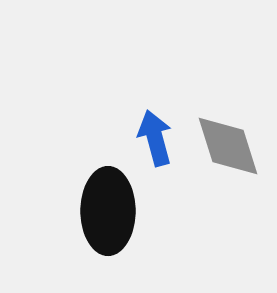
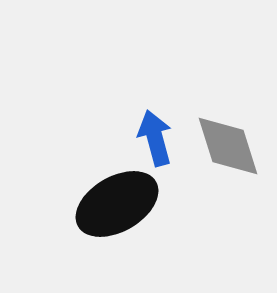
black ellipse: moved 9 px right, 7 px up; rotated 60 degrees clockwise
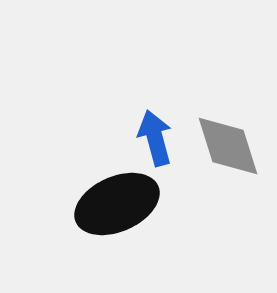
black ellipse: rotated 6 degrees clockwise
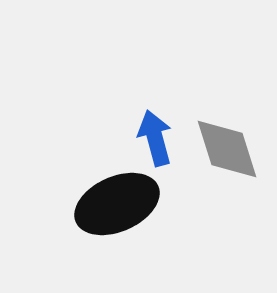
gray diamond: moved 1 px left, 3 px down
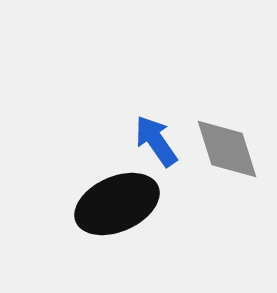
blue arrow: moved 1 px right, 3 px down; rotated 20 degrees counterclockwise
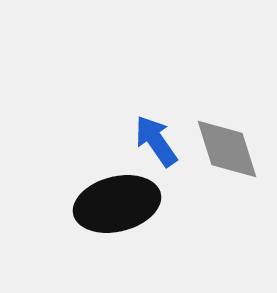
black ellipse: rotated 10 degrees clockwise
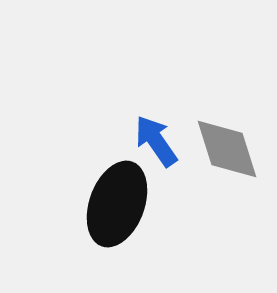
black ellipse: rotated 56 degrees counterclockwise
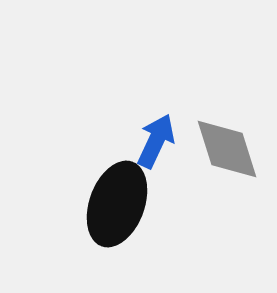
blue arrow: rotated 60 degrees clockwise
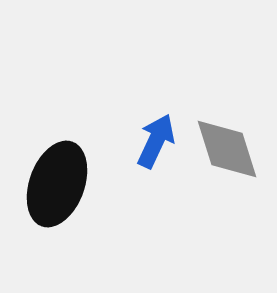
black ellipse: moved 60 px left, 20 px up
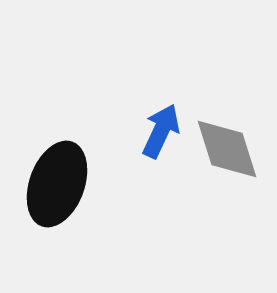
blue arrow: moved 5 px right, 10 px up
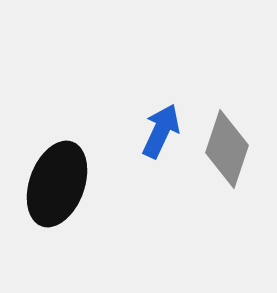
gray diamond: rotated 36 degrees clockwise
